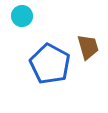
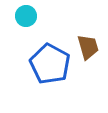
cyan circle: moved 4 px right
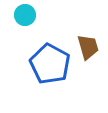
cyan circle: moved 1 px left, 1 px up
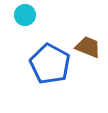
brown trapezoid: rotated 52 degrees counterclockwise
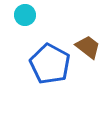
brown trapezoid: rotated 16 degrees clockwise
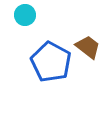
blue pentagon: moved 1 px right, 2 px up
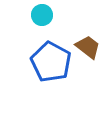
cyan circle: moved 17 px right
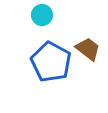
brown trapezoid: moved 2 px down
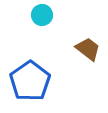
blue pentagon: moved 21 px left, 19 px down; rotated 9 degrees clockwise
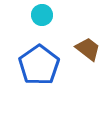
blue pentagon: moved 9 px right, 16 px up
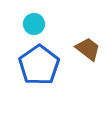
cyan circle: moved 8 px left, 9 px down
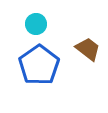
cyan circle: moved 2 px right
